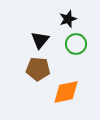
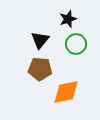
brown pentagon: moved 2 px right
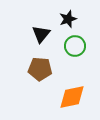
black triangle: moved 1 px right, 6 px up
green circle: moved 1 px left, 2 px down
orange diamond: moved 6 px right, 5 px down
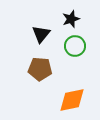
black star: moved 3 px right
orange diamond: moved 3 px down
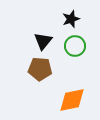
black triangle: moved 2 px right, 7 px down
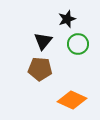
black star: moved 4 px left
green circle: moved 3 px right, 2 px up
orange diamond: rotated 36 degrees clockwise
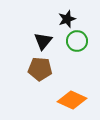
green circle: moved 1 px left, 3 px up
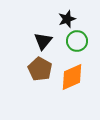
brown pentagon: rotated 25 degrees clockwise
orange diamond: moved 23 px up; rotated 48 degrees counterclockwise
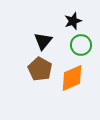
black star: moved 6 px right, 2 px down
green circle: moved 4 px right, 4 px down
orange diamond: moved 1 px down
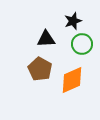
black triangle: moved 3 px right, 2 px up; rotated 48 degrees clockwise
green circle: moved 1 px right, 1 px up
orange diamond: moved 2 px down
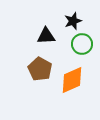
black triangle: moved 3 px up
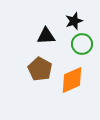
black star: moved 1 px right
